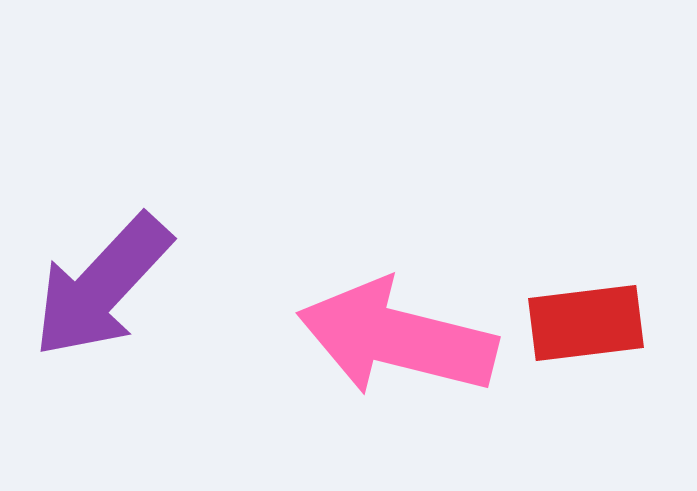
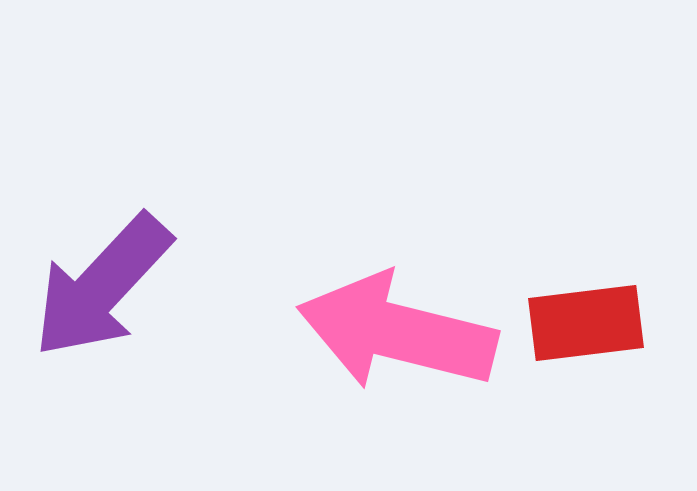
pink arrow: moved 6 px up
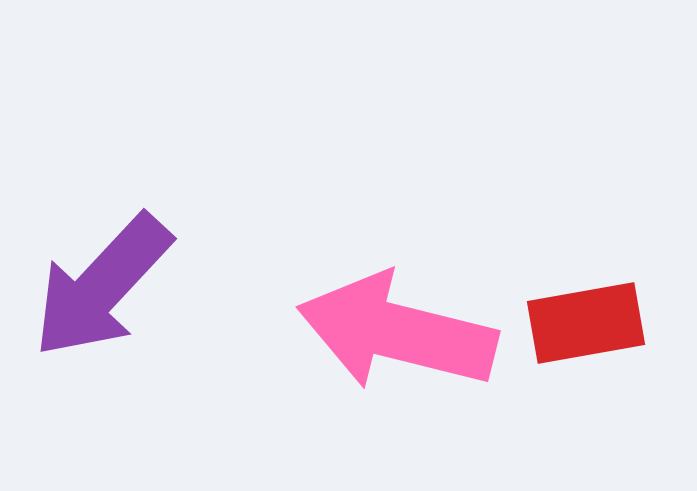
red rectangle: rotated 3 degrees counterclockwise
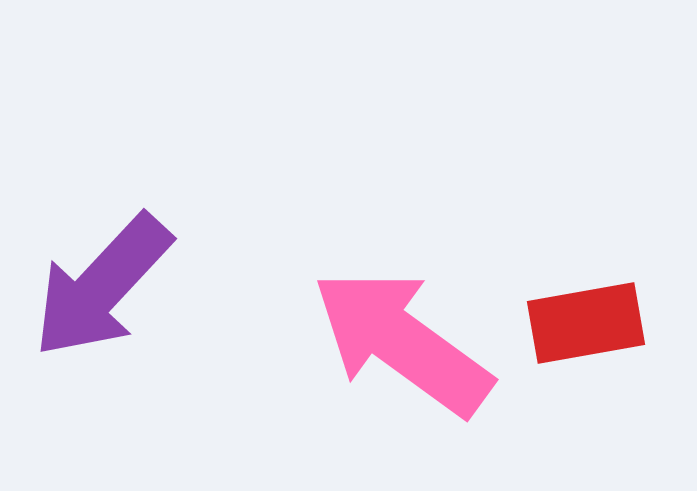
pink arrow: moved 5 px right, 10 px down; rotated 22 degrees clockwise
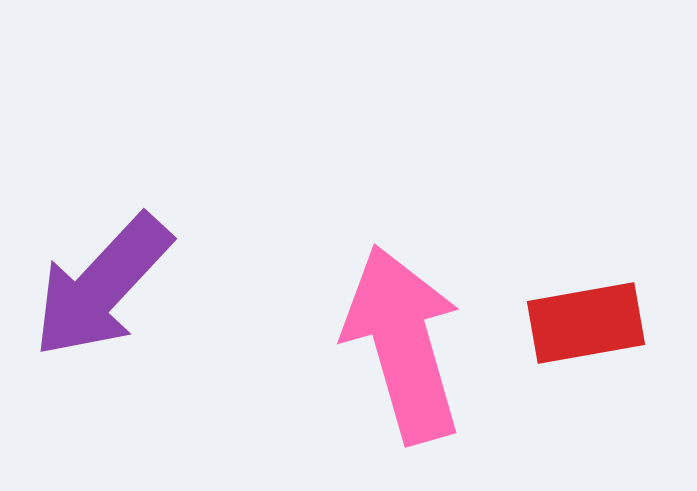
pink arrow: moved 1 px right, 2 px down; rotated 38 degrees clockwise
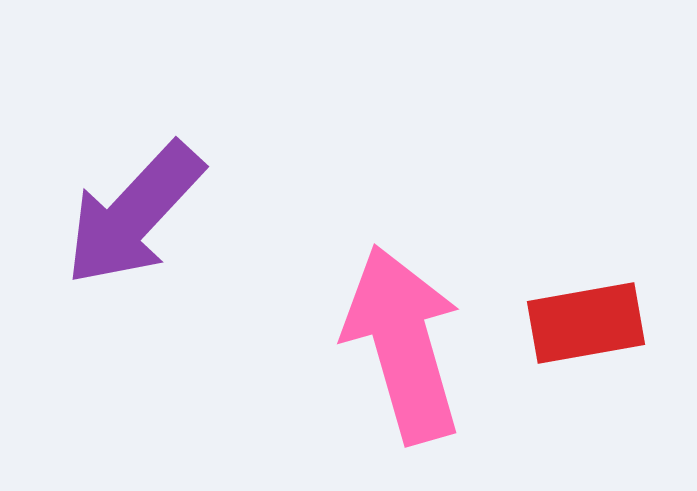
purple arrow: moved 32 px right, 72 px up
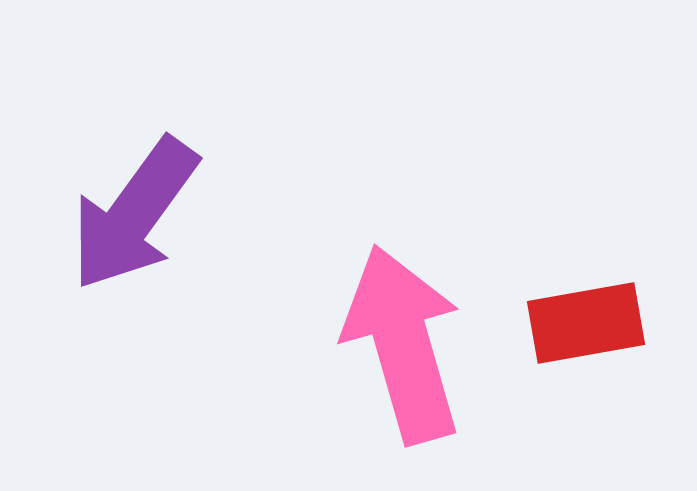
purple arrow: rotated 7 degrees counterclockwise
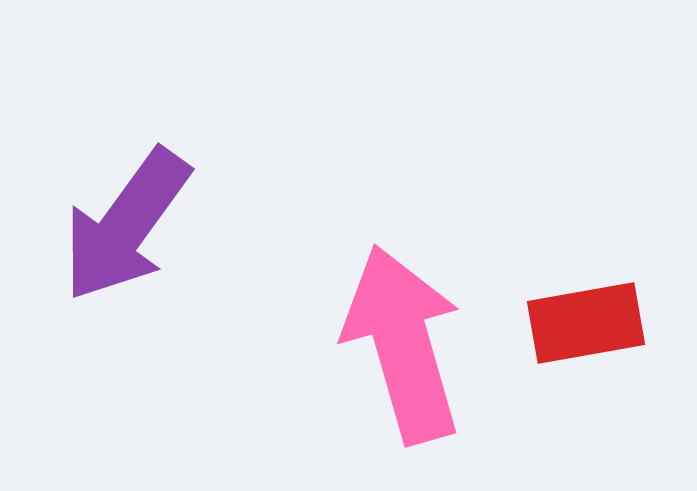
purple arrow: moved 8 px left, 11 px down
